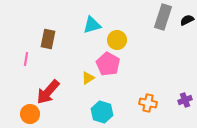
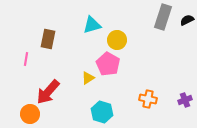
orange cross: moved 4 px up
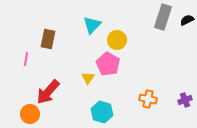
cyan triangle: rotated 30 degrees counterclockwise
yellow triangle: rotated 24 degrees counterclockwise
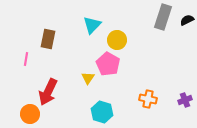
red arrow: rotated 16 degrees counterclockwise
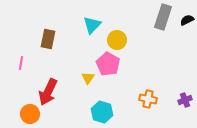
pink line: moved 5 px left, 4 px down
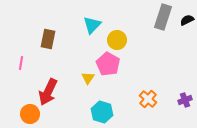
orange cross: rotated 30 degrees clockwise
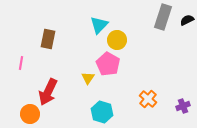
cyan triangle: moved 7 px right
purple cross: moved 2 px left, 6 px down
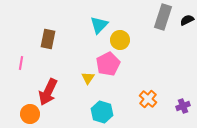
yellow circle: moved 3 px right
pink pentagon: rotated 15 degrees clockwise
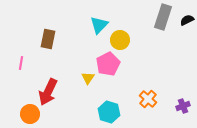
cyan hexagon: moved 7 px right
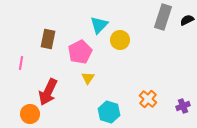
pink pentagon: moved 28 px left, 12 px up
